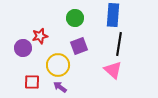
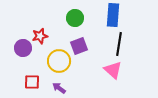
yellow circle: moved 1 px right, 4 px up
purple arrow: moved 1 px left, 1 px down
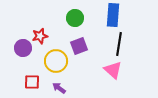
yellow circle: moved 3 px left
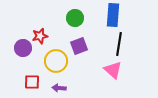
purple arrow: rotated 32 degrees counterclockwise
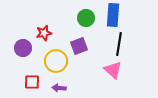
green circle: moved 11 px right
red star: moved 4 px right, 3 px up
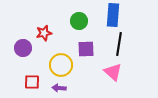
green circle: moved 7 px left, 3 px down
purple square: moved 7 px right, 3 px down; rotated 18 degrees clockwise
yellow circle: moved 5 px right, 4 px down
pink triangle: moved 2 px down
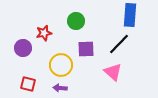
blue rectangle: moved 17 px right
green circle: moved 3 px left
black line: rotated 35 degrees clockwise
red square: moved 4 px left, 2 px down; rotated 14 degrees clockwise
purple arrow: moved 1 px right
